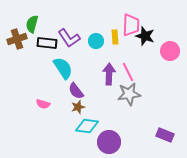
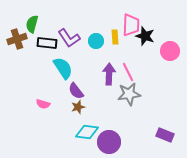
cyan diamond: moved 6 px down
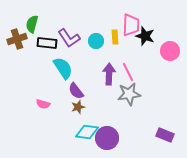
purple circle: moved 2 px left, 4 px up
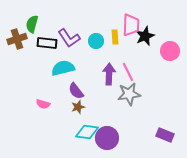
black star: rotated 30 degrees clockwise
cyan semicircle: rotated 70 degrees counterclockwise
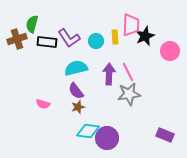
black rectangle: moved 1 px up
cyan semicircle: moved 13 px right
cyan diamond: moved 1 px right, 1 px up
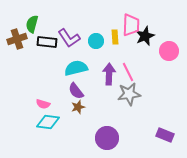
pink circle: moved 1 px left
cyan diamond: moved 40 px left, 9 px up
